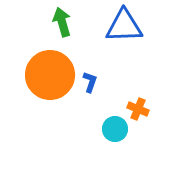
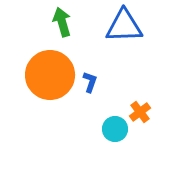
orange cross: moved 2 px right, 3 px down; rotated 30 degrees clockwise
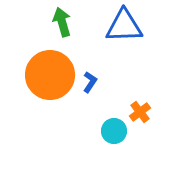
blue L-shape: rotated 15 degrees clockwise
cyan circle: moved 1 px left, 2 px down
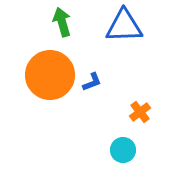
blue L-shape: moved 2 px right; rotated 35 degrees clockwise
cyan circle: moved 9 px right, 19 px down
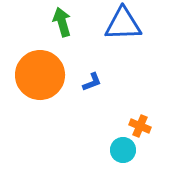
blue triangle: moved 1 px left, 2 px up
orange circle: moved 10 px left
orange cross: moved 14 px down; rotated 30 degrees counterclockwise
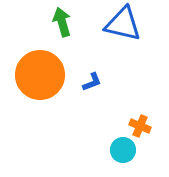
blue triangle: rotated 15 degrees clockwise
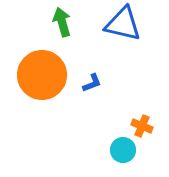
orange circle: moved 2 px right
blue L-shape: moved 1 px down
orange cross: moved 2 px right
